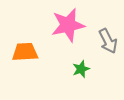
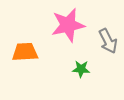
green star: rotated 24 degrees clockwise
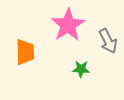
pink star: rotated 20 degrees counterclockwise
orange trapezoid: rotated 92 degrees clockwise
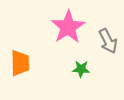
pink star: moved 2 px down
orange trapezoid: moved 5 px left, 11 px down
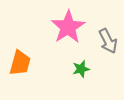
orange trapezoid: rotated 16 degrees clockwise
green star: rotated 18 degrees counterclockwise
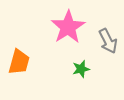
orange trapezoid: moved 1 px left, 1 px up
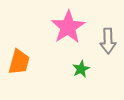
gray arrow: rotated 25 degrees clockwise
green star: rotated 12 degrees counterclockwise
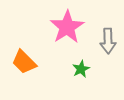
pink star: moved 1 px left
orange trapezoid: moved 5 px right; rotated 120 degrees clockwise
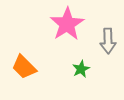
pink star: moved 3 px up
orange trapezoid: moved 5 px down
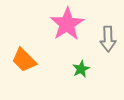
gray arrow: moved 2 px up
orange trapezoid: moved 7 px up
